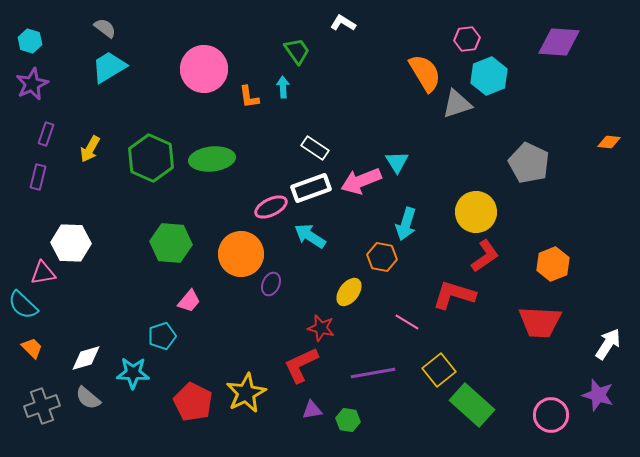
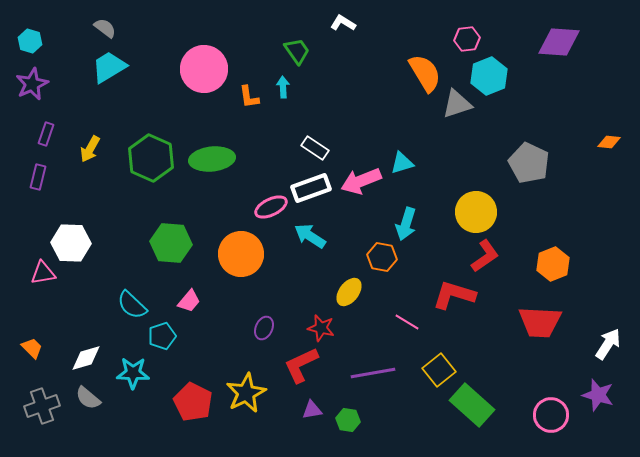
cyan triangle at (397, 162): moved 5 px right, 1 px down; rotated 45 degrees clockwise
purple ellipse at (271, 284): moved 7 px left, 44 px down
cyan semicircle at (23, 305): moved 109 px right
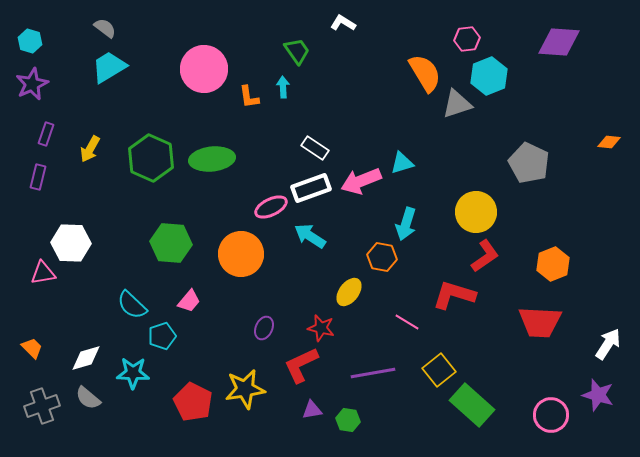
yellow star at (246, 393): moved 1 px left, 4 px up; rotated 18 degrees clockwise
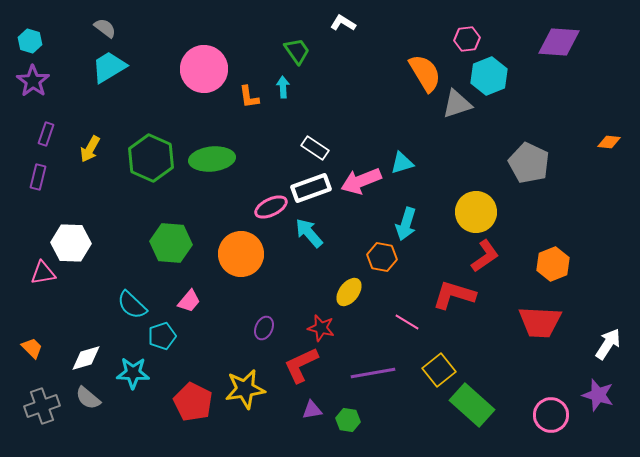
purple star at (32, 84): moved 1 px right, 3 px up; rotated 12 degrees counterclockwise
cyan arrow at (310, 236): moved 1 px left, 3 px up; rotated 16 degrees clockwise
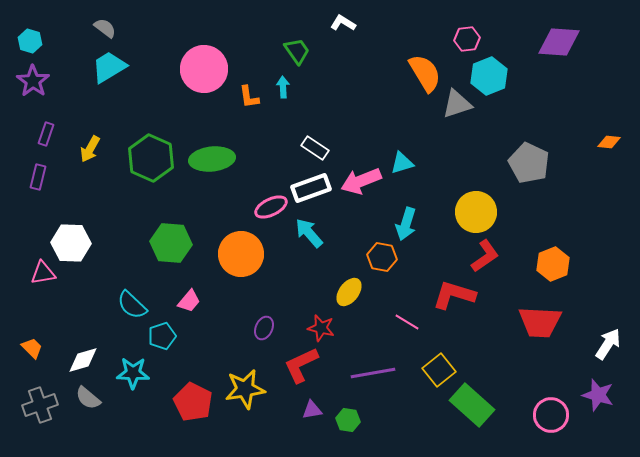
white diamond at (86, 358): moved 3 px left, 2 px down
gray cross at (42, 406): moved 2 px left, 1 px up
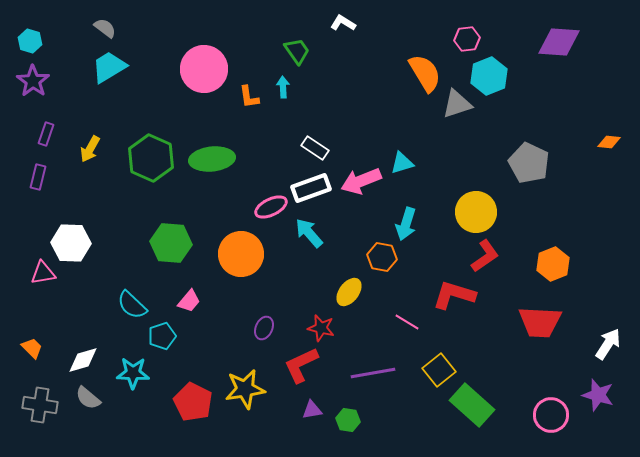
gray cross at (40, 405): rotated 28 degrees clockwise
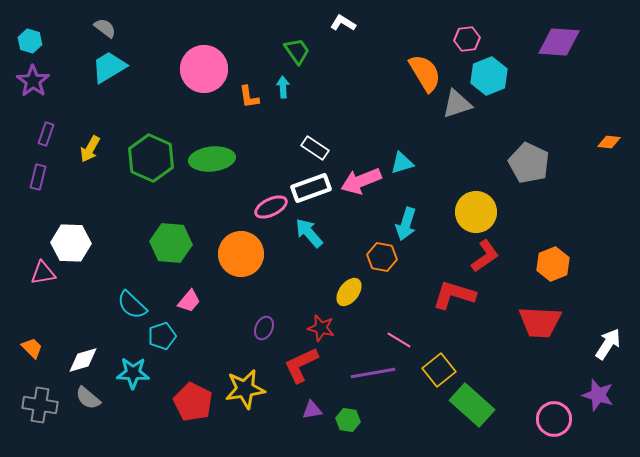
pink line at (407, 322): moved 8 px left, 18 px down
pink circle at (551, 415): moved 3 px right, 4 px down
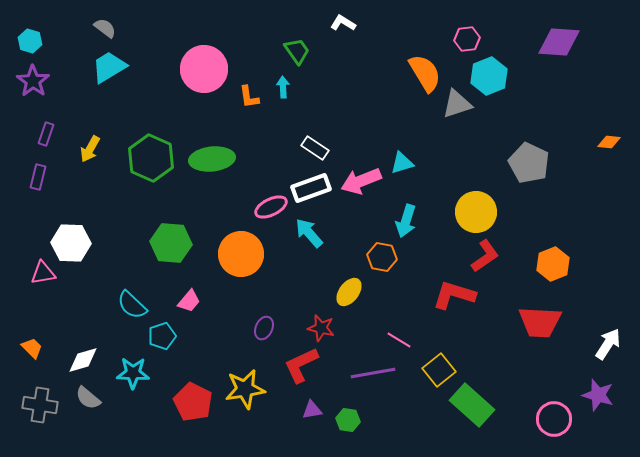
cyan arrow at (406, 224): moved 3 px up
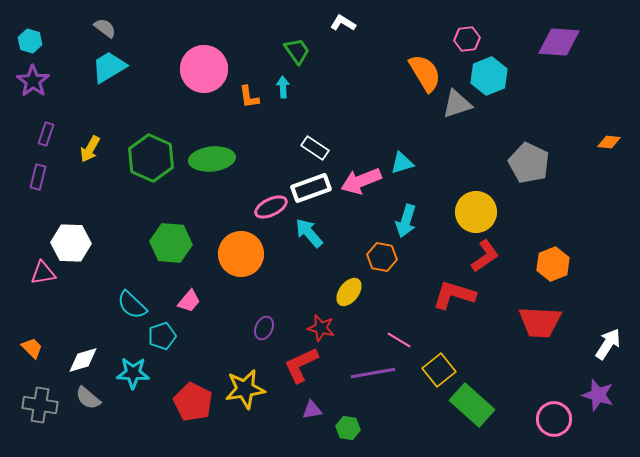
green hexagon at (348, 420): moved 8 px down
